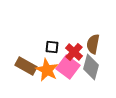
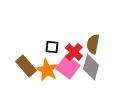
brown rectangle: rotated 20 degrees clockwise
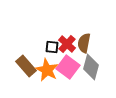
brown semicircle: moved 9 px left, 1 px up
red cross: moved 7 px left, 8 px up
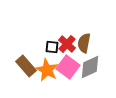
gray diamond: moved 1 px left; rotated 50 degrees clockwise
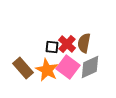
brown rectangle: moved 3 px left, 2 px down
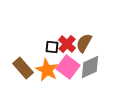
brown semicircle: rotated 18 degrees clockwise
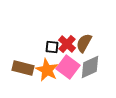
brown rectangle: rotated 35 degrees counterclockwise
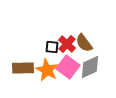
brown semicircle: rotated 66 degrees counterclockwise
brown rectangle: rotated 15 degrees counterclockwise
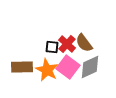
brown rectangle: moved 1 px left, 1 px up
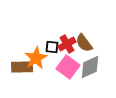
red cross: rotated 18 degrees clockwise
orange star: moved 11 px left, 12 px up; rotated 15 degrees clockwise
